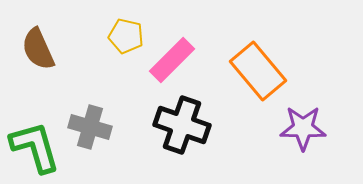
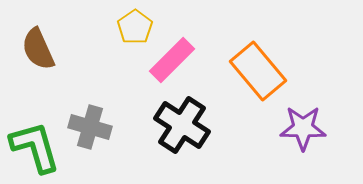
yellow pentagon: moved 9 px right, 9 px up; rotated 24 degrees clockwise
black cross: rotated 14 degrees clockwise
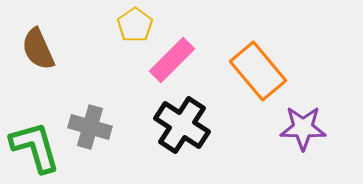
yellow pentagon: moved 2 px up
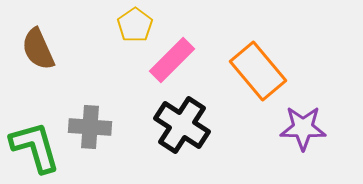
gray cross: rotated 12 degrees counterclockwise
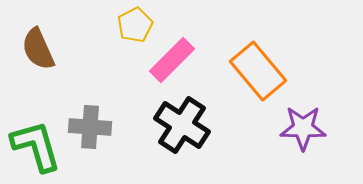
yellow pentagon: rotated 8 degrees clockwise
green L-shape: moved 1 px right, 1 px up
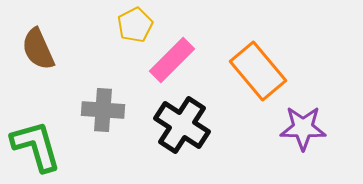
gray cross: moved 13 px right, 17 px up
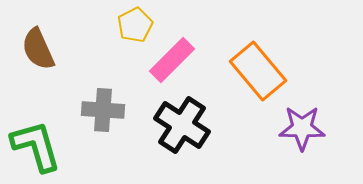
purple star: moved 1 px left
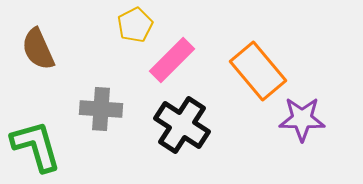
gray cross: moved 2 px left, 1 px up
purple star: moved 9 px up
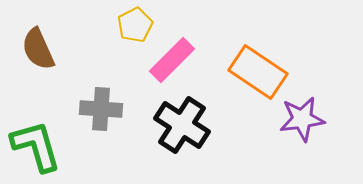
orange rectangle: moved 1 px down; rotated 16 degrees counterclockwise
purple star: rotated 9 degrees counterclockwise
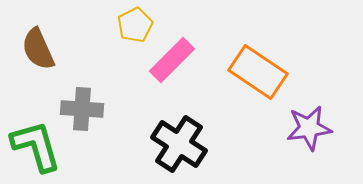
gray cross: moved 19 px left
purple star: moved 7 px right, 9 px down
black cross: moved 3 px left, 19 px down
